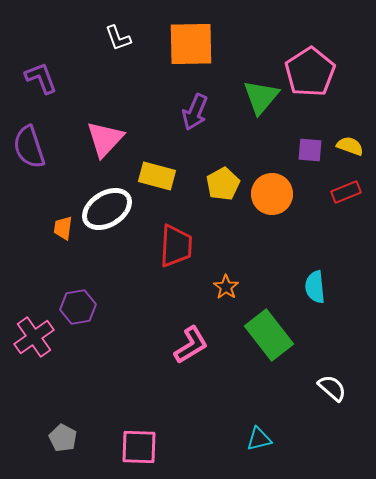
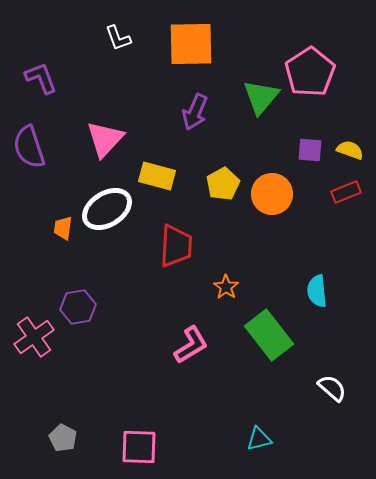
yellow semicircle: moved 4 px down
cyan semicircle: moved 2 px right, 4 px down
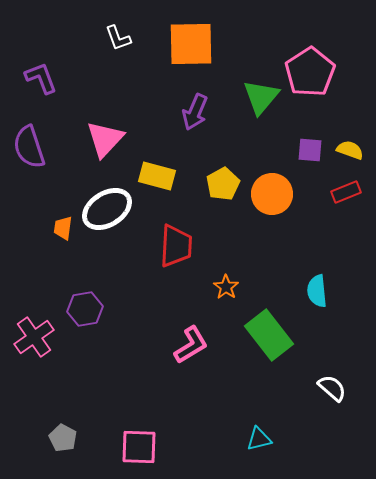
purple hexagon: moved 7 px right, 2 px down
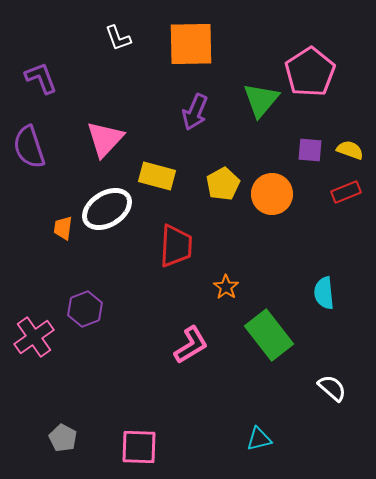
green triangle: moved 3 px down
cyan semicircle: moved 7 px right, 2 px down
purple hexagon: rotated 12 degrees counterclockwise
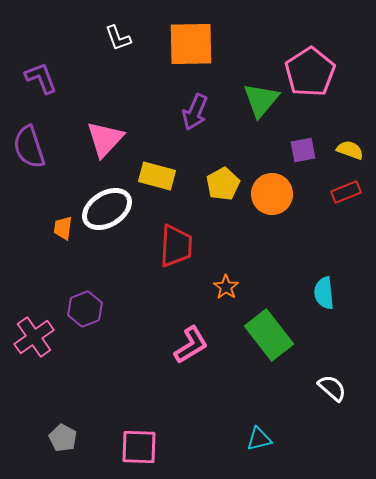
purple square: moved 7 px left; rotated 16 degrees counterclockwise
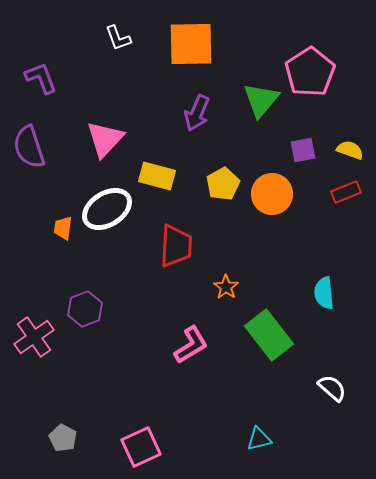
purple arrow: moved 2 px right, 1 px down
pink square: moved 2 px right; rotated 27 degrees counterclockwise
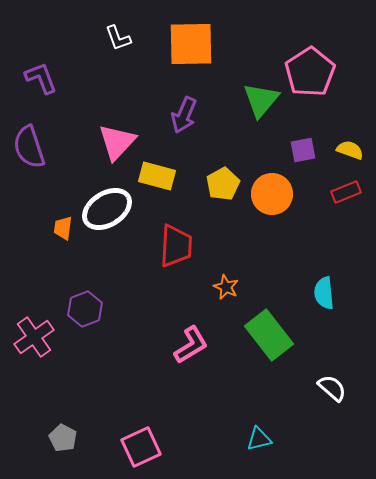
purple arrow: moved 13 px left, 2 px down
pink triangle: moved 12 px right, 3 px down
orange star: rotated 10 degrees counterclockwise
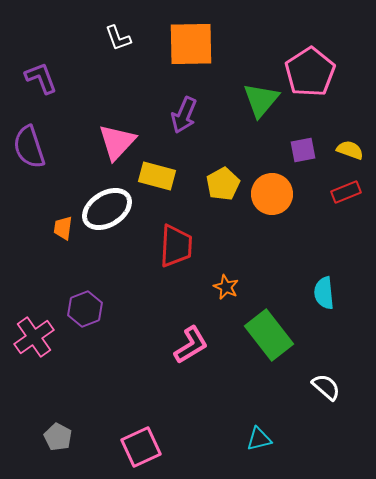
white semicircle: moved 6 px left, 1 px up
gray pentagon: moved 5 px left, 1 px up
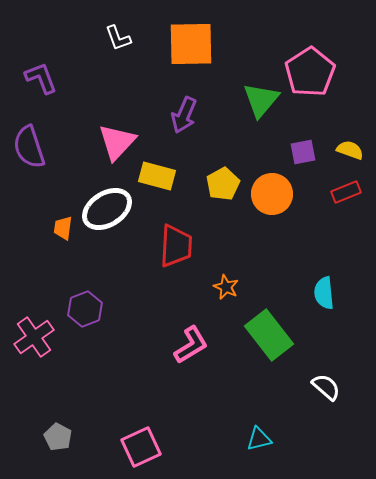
purple square: moved 2 px down
